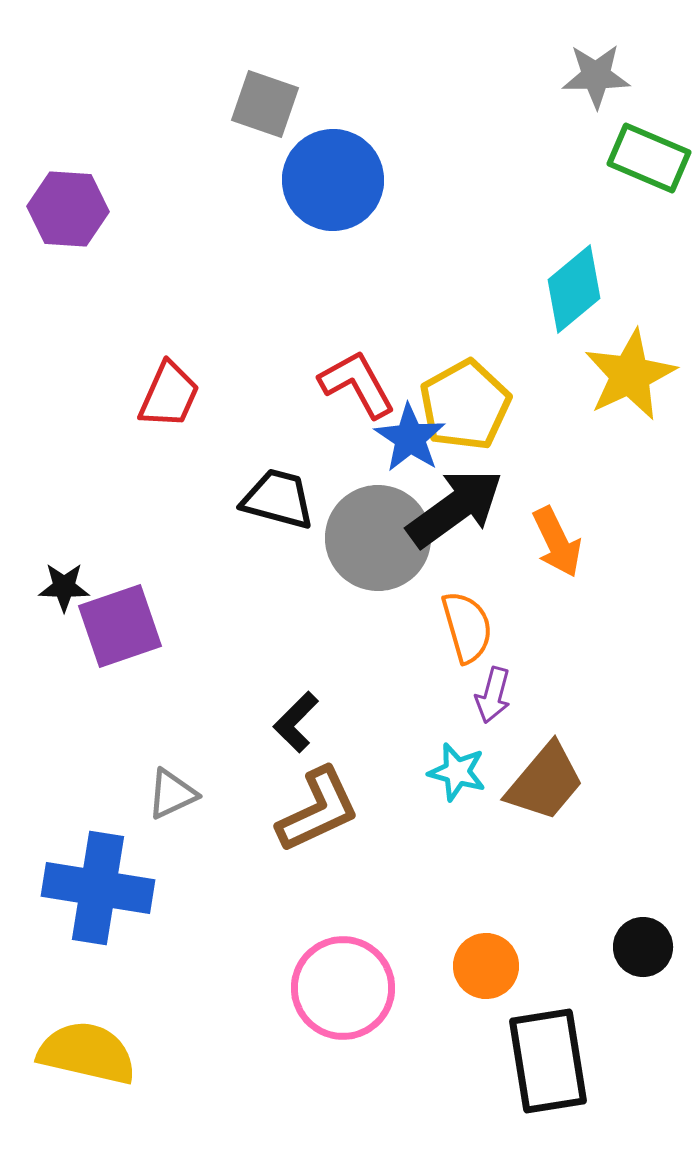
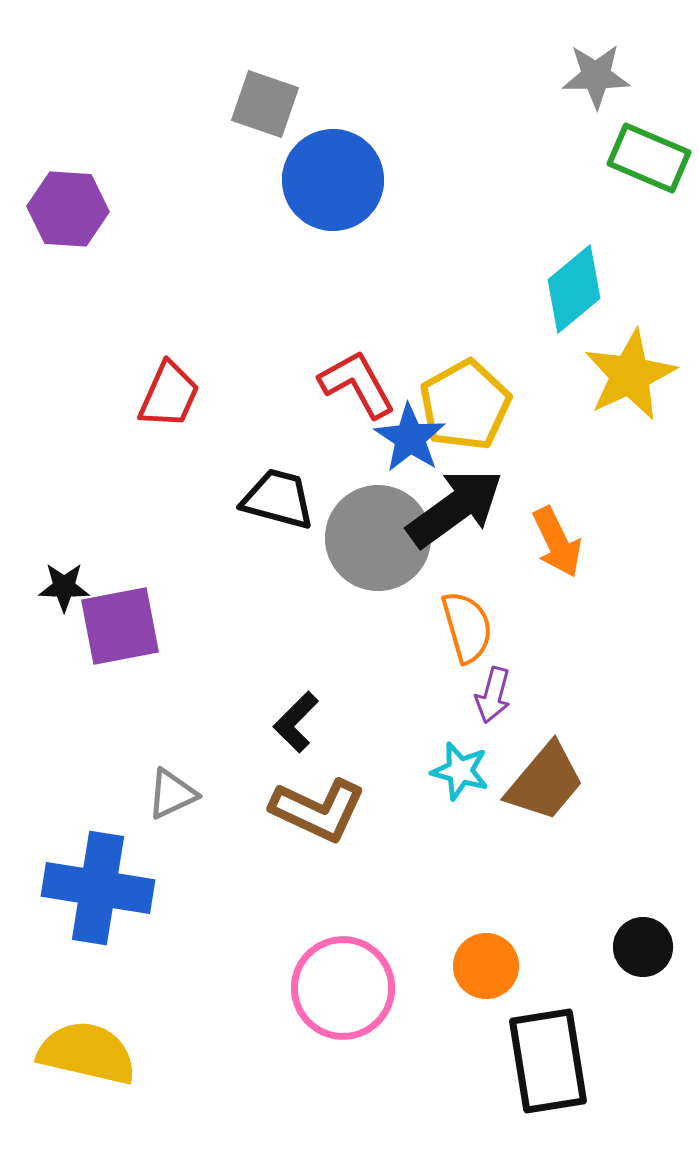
purple square: rotated 8 degrees clockwise
cyan star: moved 3 px right, 1 px up
brown L-shape: rotated 50 degrees clockwise
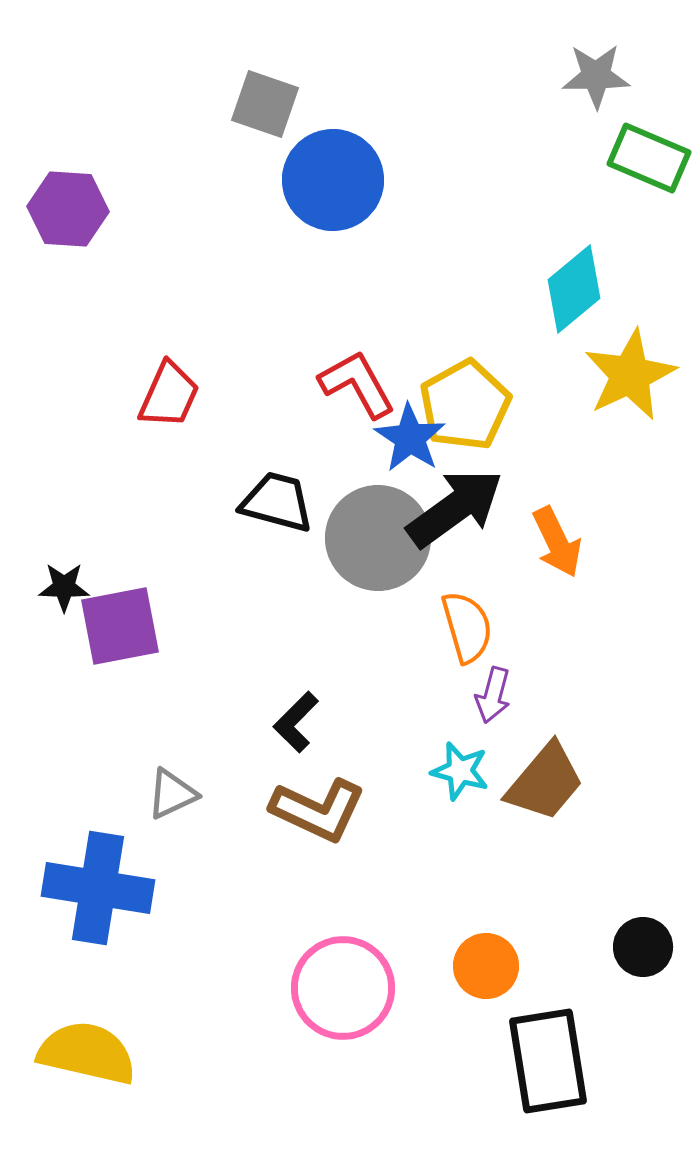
black trapezoid: moved 1 px left, 3 px down
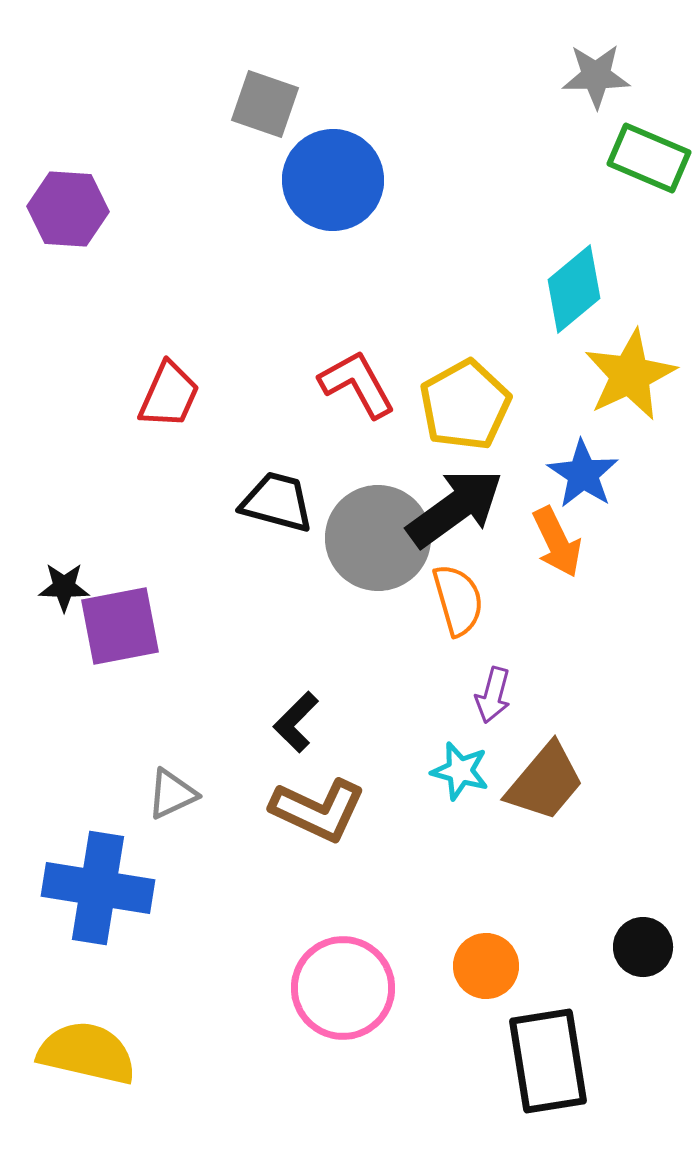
blue star: moved 173 px right, 36 px down
orange semicircle: moved 9 px left, 27 px up
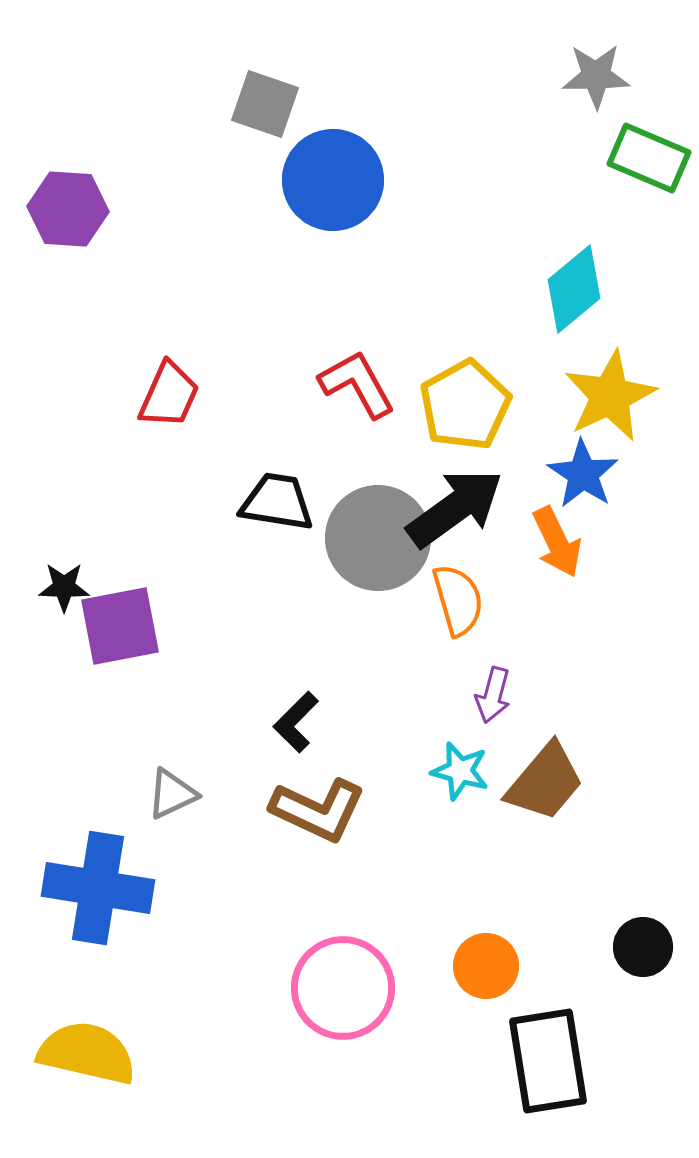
yellow star: moved 20 px left, 21 px down
black trapezoid: rotated 6 degrees counterclockwise
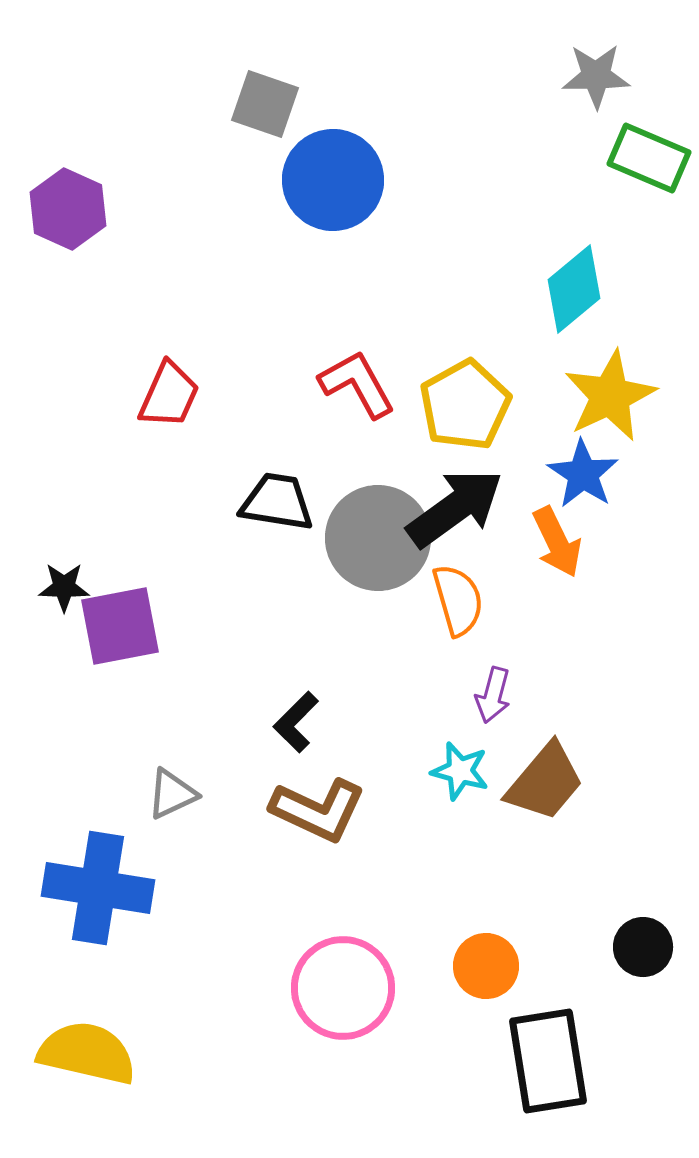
purple hexagon: rotated 20 degrees clockwise
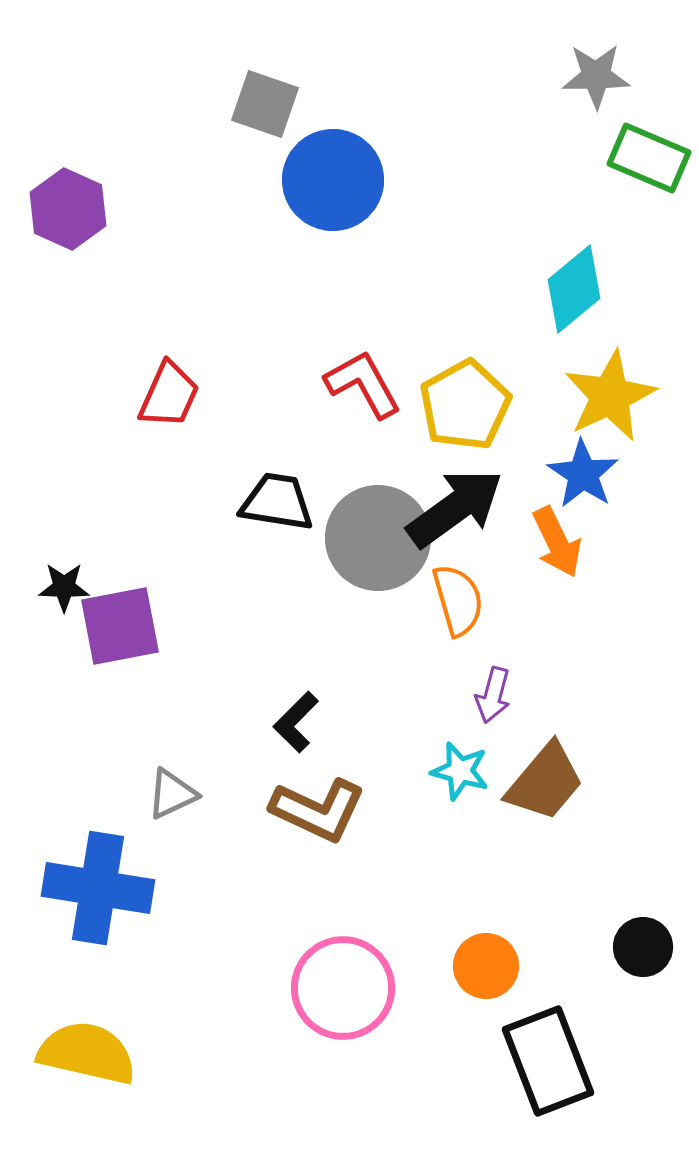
red L-shape: moved 6 px right
black rectangle: rotated 12 degrees counterclockwise
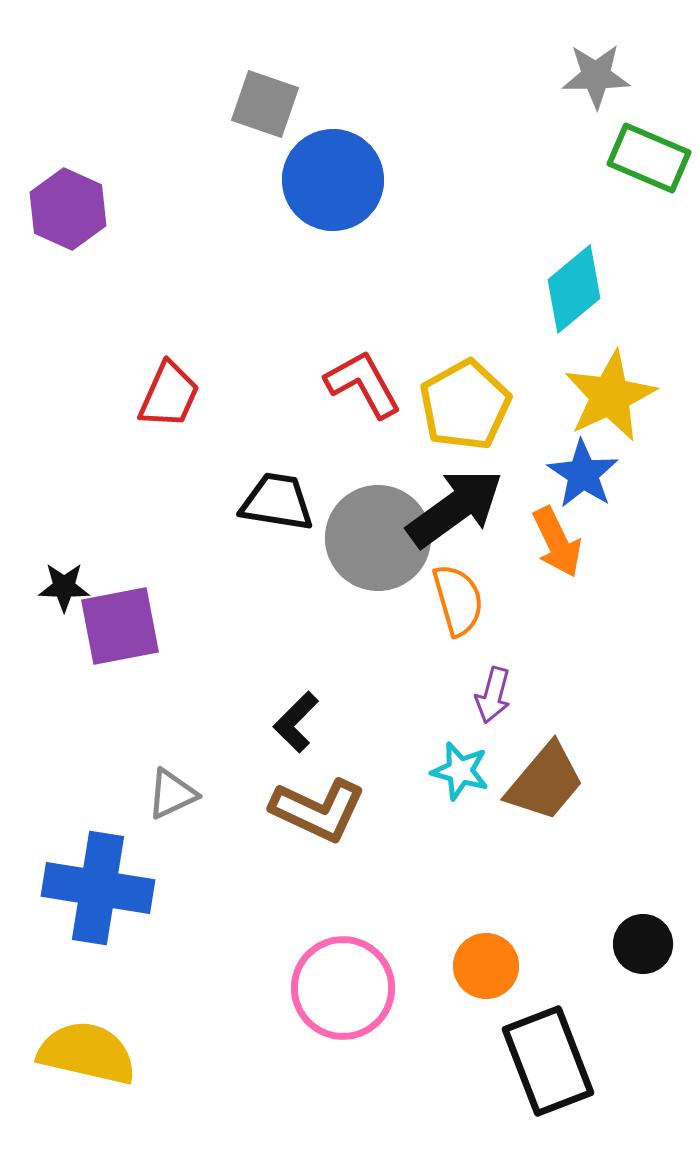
black circle: moved 3 px up
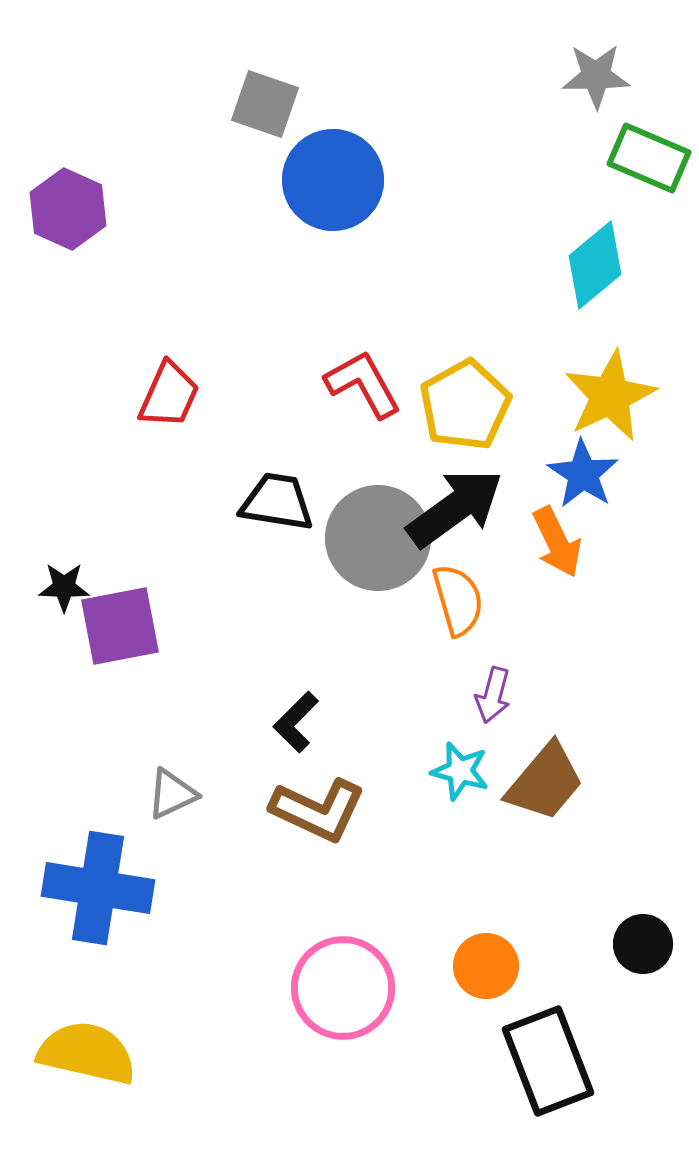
cyan diamond: moved 21 px right, 24 px up
